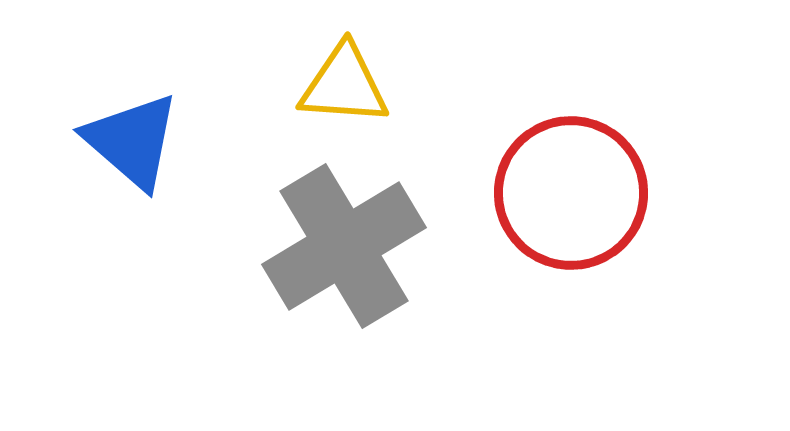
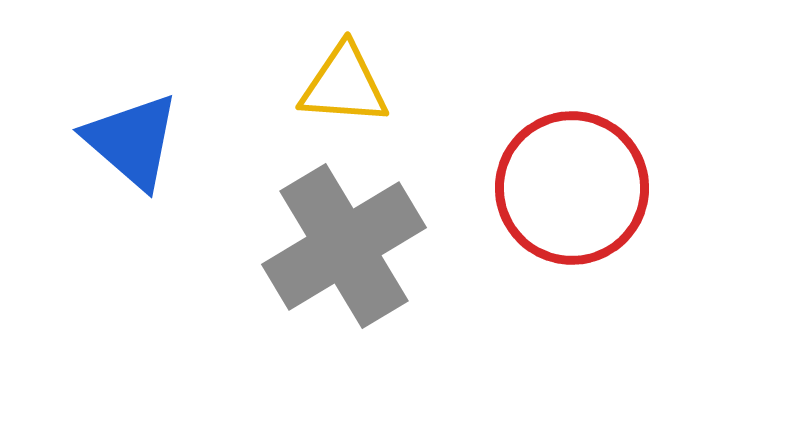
red circle: moved 1 px right, 5 px up
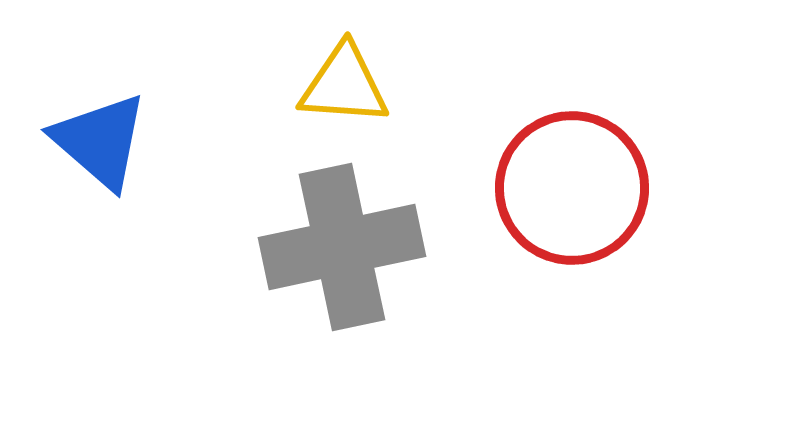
blue triangle: moved 32 px left
gray cross: moved 2 px left, 1 px down; rotated 19 degrees clockwise
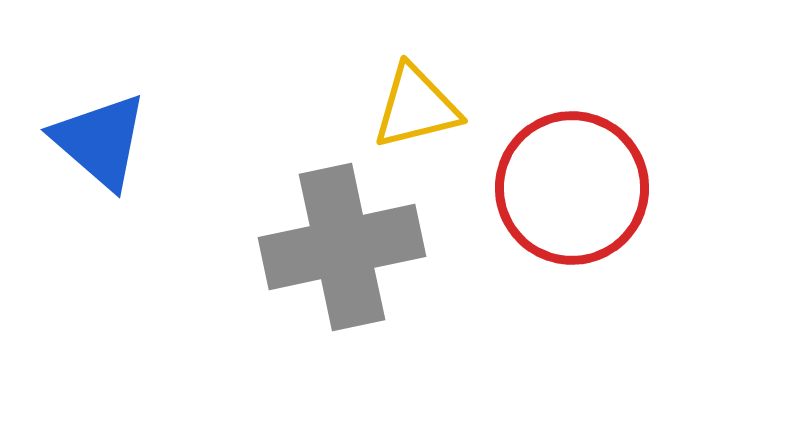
yellow triangle: moved 72 px right, 22 px down; rotated 18 degrees counterclockwise
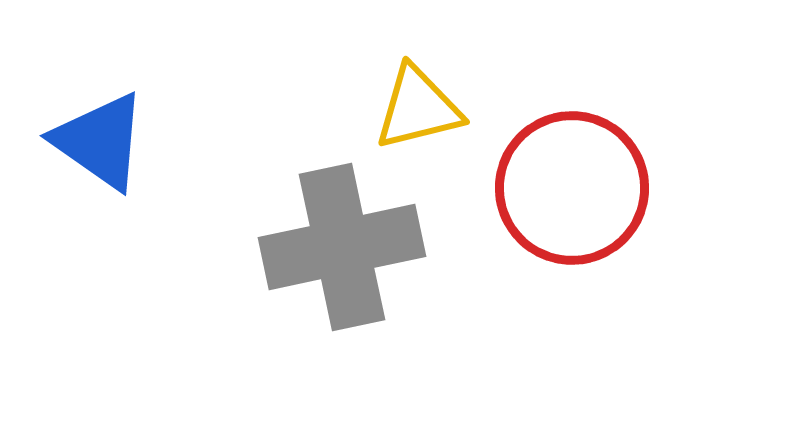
yellow triangle: moved 2 px right, 1 px down
blue triangle: rotated 6 degrees counterclockwise
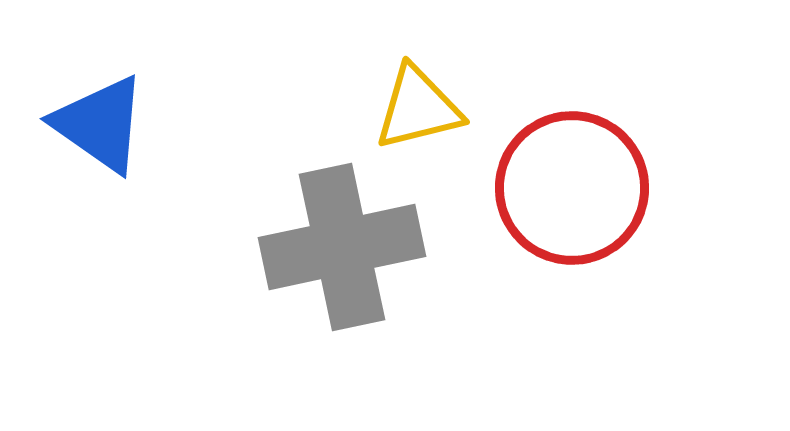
blue triangle: moved 17 px up
